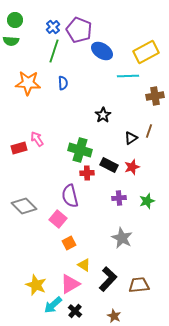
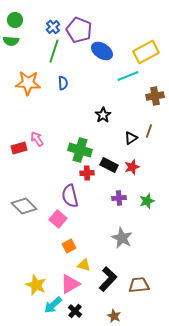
cyan line: rotated 20 degrees counterclockwise
orange square: moved 3 px down
yellow triangle: rotated 16 degrees counterclockwise
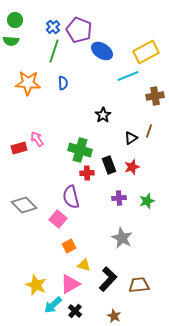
black rectangle: rotated 42 degrees clockwise
purple semicircle: moved 1 px right, 1 px down
gray diamond: moved 1 px up
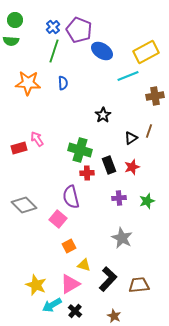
cyan arrow: moved 1 px left; rotated 12 degrees clockwise
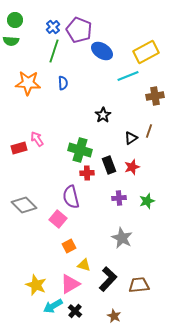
cyan arrow: moved 1 px right, 1 px down
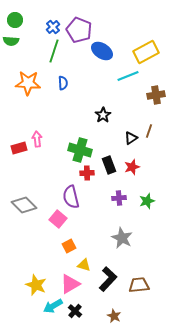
brown cross: moved 1 px right, 1 px up
pink arrow: rotated 28 degrees clockwise
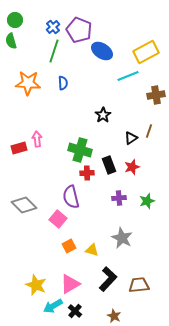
green semicircle: rotated 70 degrees clockwise
yellow triangle: moved 8 px right, 15 px up
